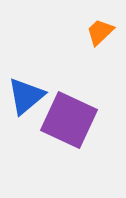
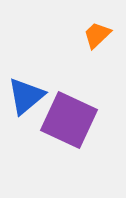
orange trapezoid: moved 3 px left, 3 px down
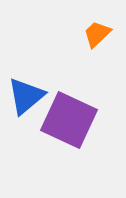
orange trapezoid: moved 1 px up
